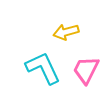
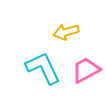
pink trapezoid: rotated 36 degrees clockwise
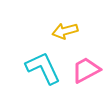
yellow arrow: moved 1 px left, 1 px up
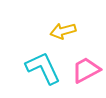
yellow arrow: moved 2 px left
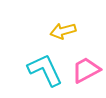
cyan L-shape: moved 2 px right, 2 px down
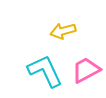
cyan L-shape: moved 1 px down
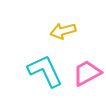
pink trapezoid: moved 1 px right, 3 px down
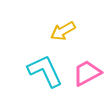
yellow arrow: rotated 15 degrees counterclockwise
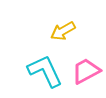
pink trapezoid: moved 1 px left, 2 px up
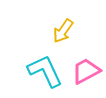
yellow arrow: rotated 25 degrees counterclockwise
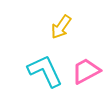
yellow arrow: moved 2 px left, 4 px up
